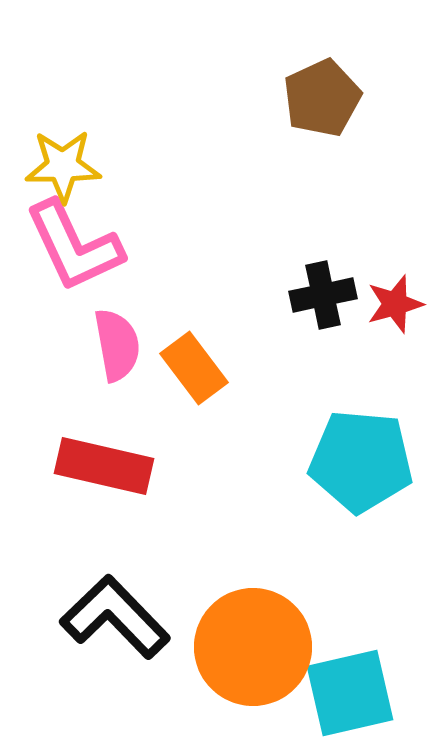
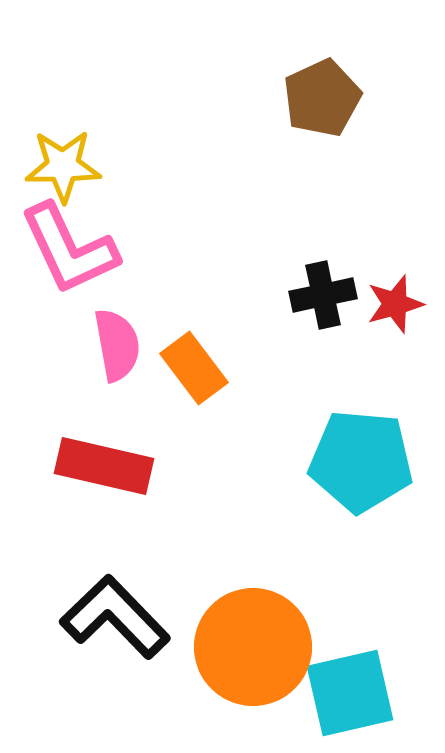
pink L-shape: moved 5 px left, 3 px down
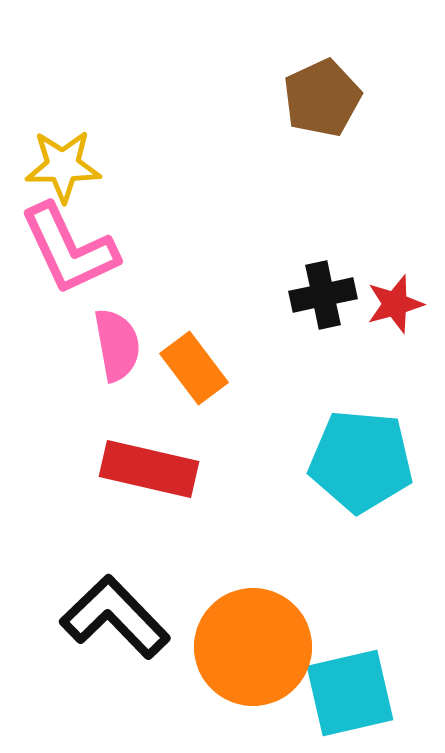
red rectangle: moved 45 px right, 3 px down
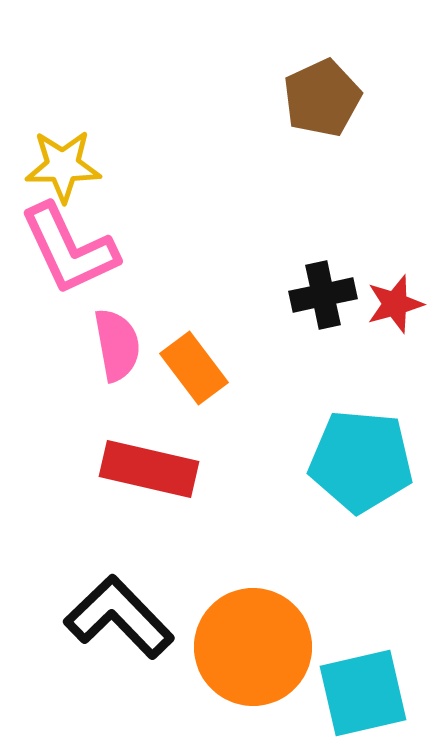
black L-shape: moved 4 px right
cyan square: moved 13 px right
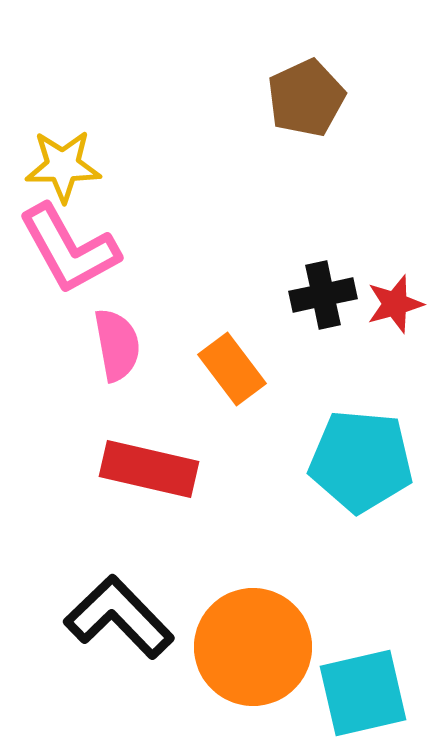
brown pentagon: moved 16 px left
pink L-shape: rotated 4 degrees counterclockwise
orange rectangle: moved 38 px right, 1 px down
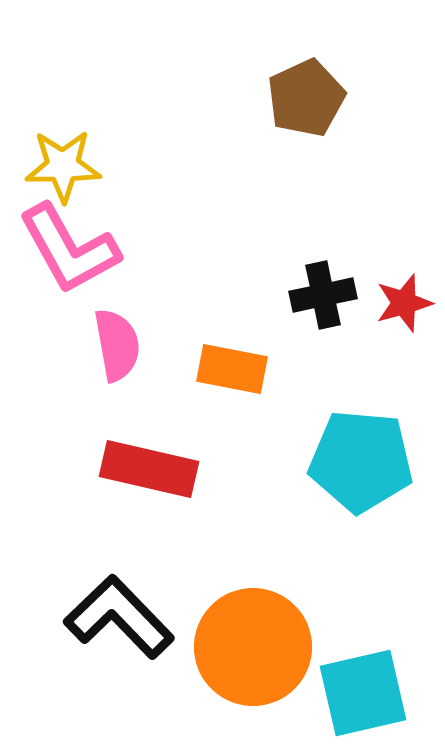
red star: moved 9 px right, 1 px up
orange rectangle: rotated 42 degrees counterclockwise
